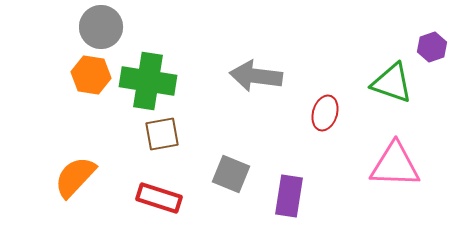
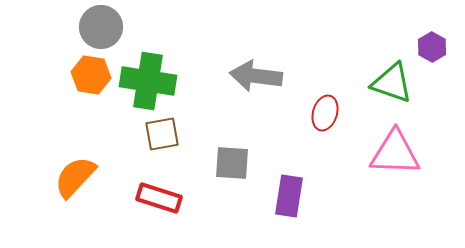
purple hexagon: rotated 12 degrees counterclockwise
pink triangle: moved 12 px up
gray square: moved 1 px right, 11 px up; rotated 18 degrees counterclockwise
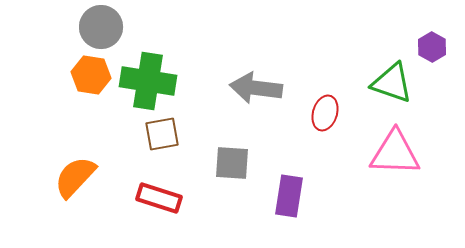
gray arrow: moved 12 px down
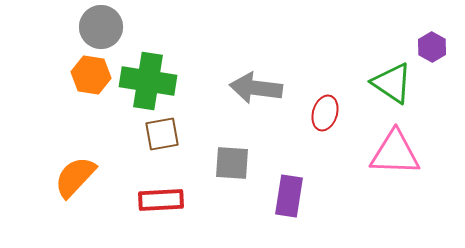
green triangle: rotated 15 degrees clockwise
red rectangle: moved 2 px right, 2 px down; rotated 21 degrees counterclockwise
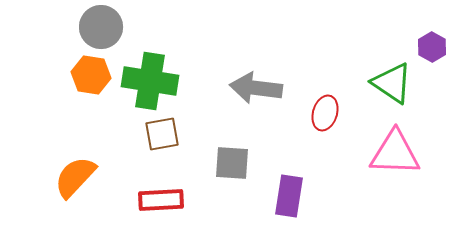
green cross: moved 2 px right
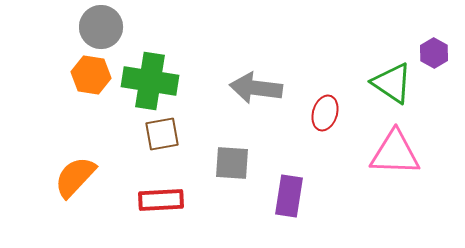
purple hexagon: moved 2 px right, 6 px down
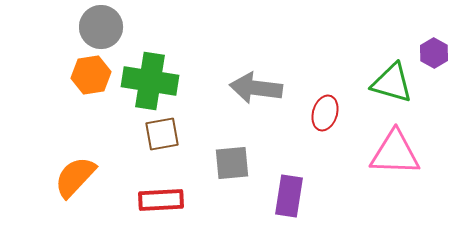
orange hexagon: rotated 18 degrees counterclockwise
green triangle: rotated 18 degrees counterclockwise
gray square: rotated 9 degrees counterclockwise
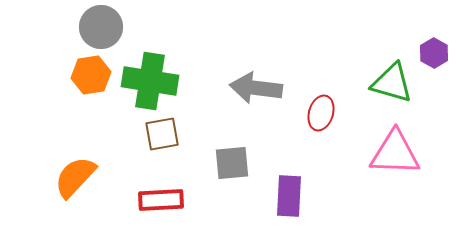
red ellipse: moved 4 px left
purple rectangle: rotated 6 degrees counterclockwise
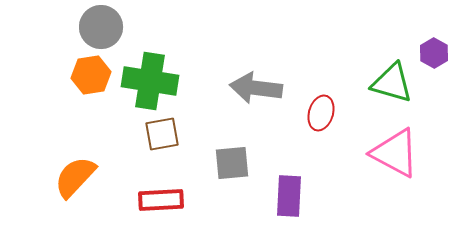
pink triangle: rotated 26 degrees clockwise
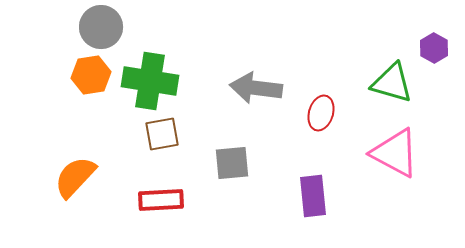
purple hexagon: moved 5 px up
purple rectangle: moved 24 px right; rotated 9 degrees counterclockwise
